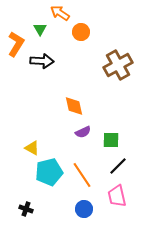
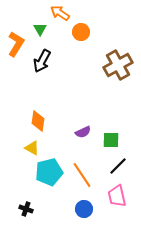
black arrow: rotated 115 degrees clockwise
orange diamond: moved 36 px left, 15 px down; rotated 20 degrees clockwise
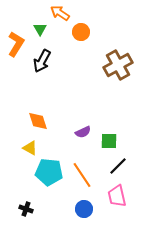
orange diamond: rotated 25 degrees counterclockwise
green square: moved 2 px left, 1 px down
yellow triangle: moved 2 px left
cyan pentagon: rotated 20 degrees clockwise
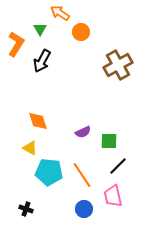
pink trapezoid: moved 4 px left
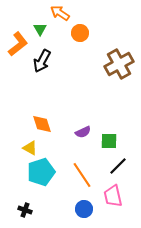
orange circle: moved 1 px left, 1 px down
orange L-shape: moved 2 px right; rotated 20 degrees clockwise
brown cross: moved 1 px right, 1 px up
orange diamond: moved 4 px right, 3 px down
cyan pentagon: moved 8 px left; rotated 24 degrees counterclockwise
black cross: moved 1 px left, 1 px down
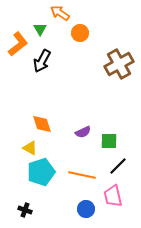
orange line: rotated 44 degrees counterclockwise
blue circle: moved 2 px right
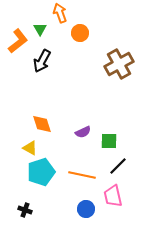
orange arrow: rotated 36 degrees clockwise
orange L-shape: moved 3 px up
